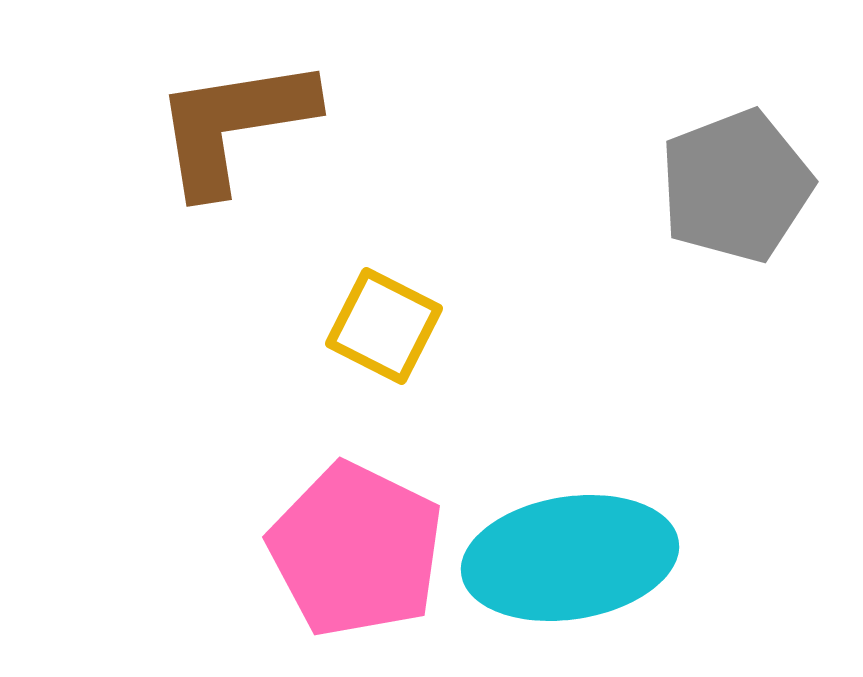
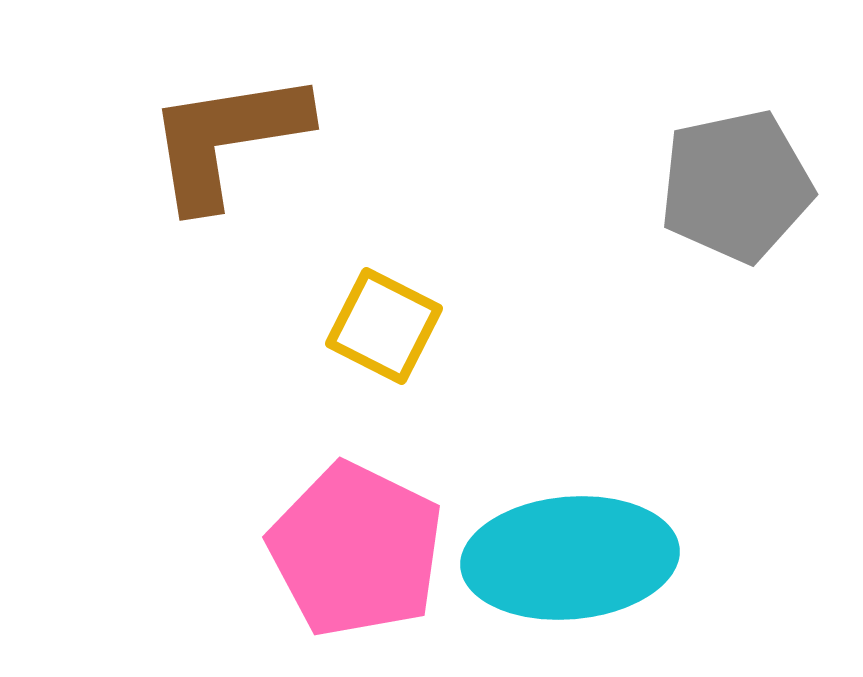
brown L-shape: moved 7 px left, 14 px down
gray pentagon: rotated 9 degrees clockwise
cyan ellipse: rotated 4 degrees clockwise
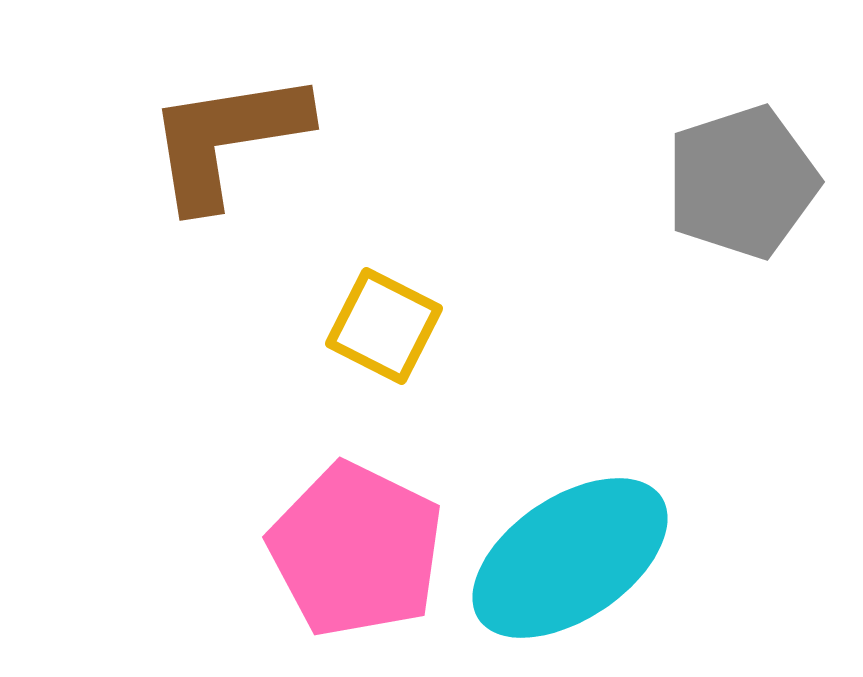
gray pentagon: moved 6 px right, 4 px up; rotated 6 degrees counterclockwise
cyan ellipse: rotated 29 degrees counterclockwise
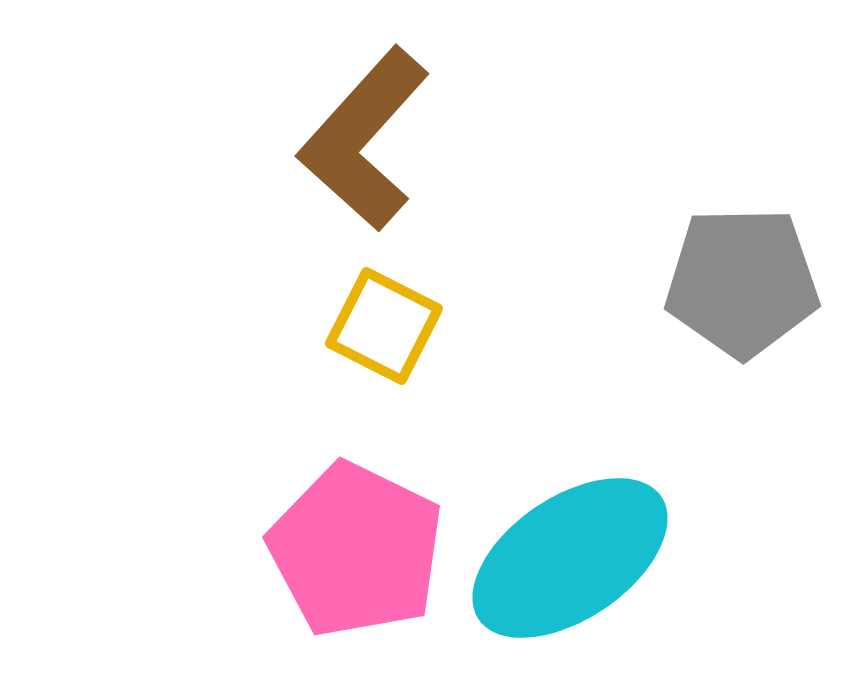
brown L-shape: moved 137 px right; rotated 39 degrees counterclockwise
gray pentagon: moved 100 px down; rotated 17 degrees clockwise
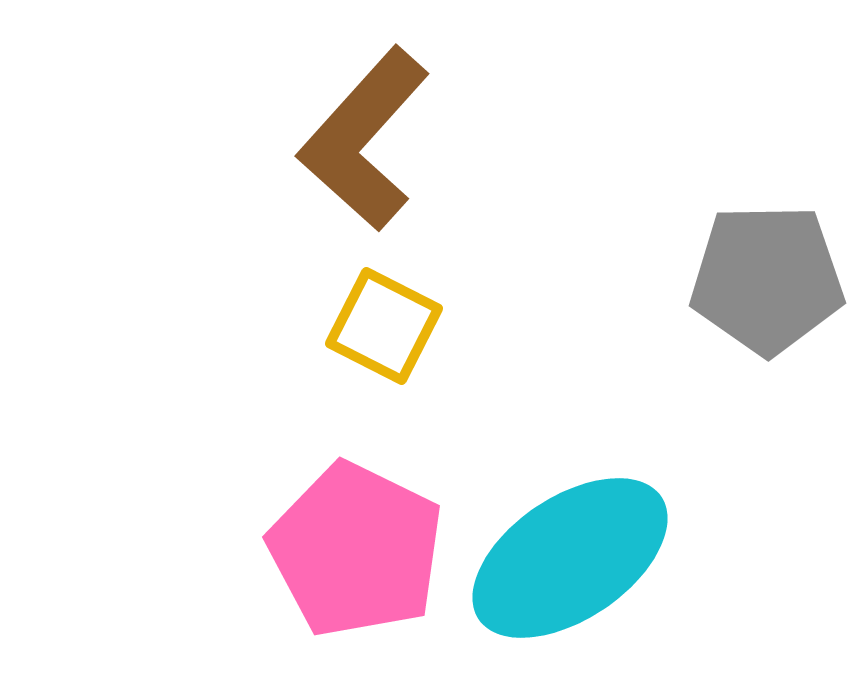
gray pentagon: moved 25 px right, 3 px up
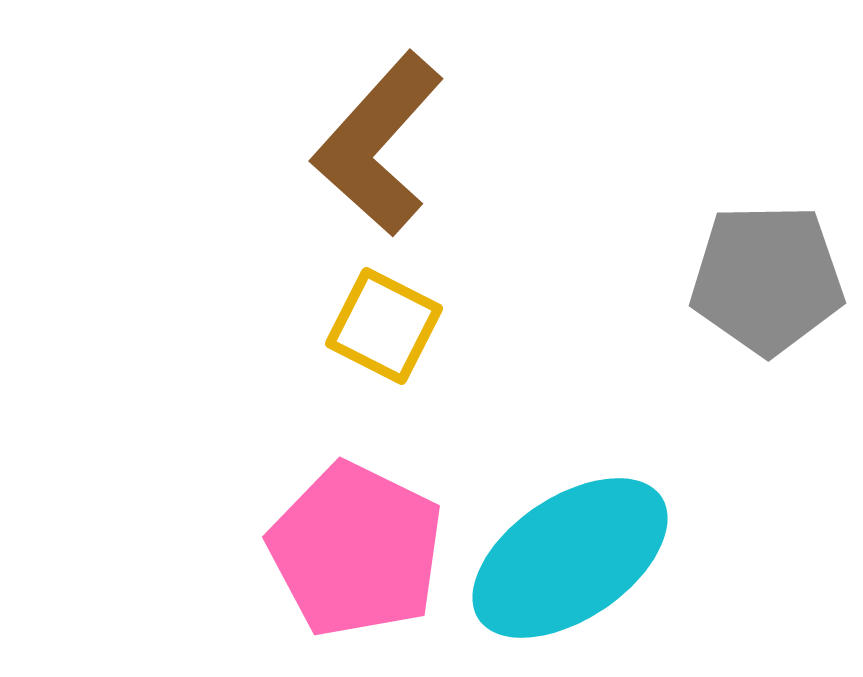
brown L-shape: moved 14 px right, 5 px down
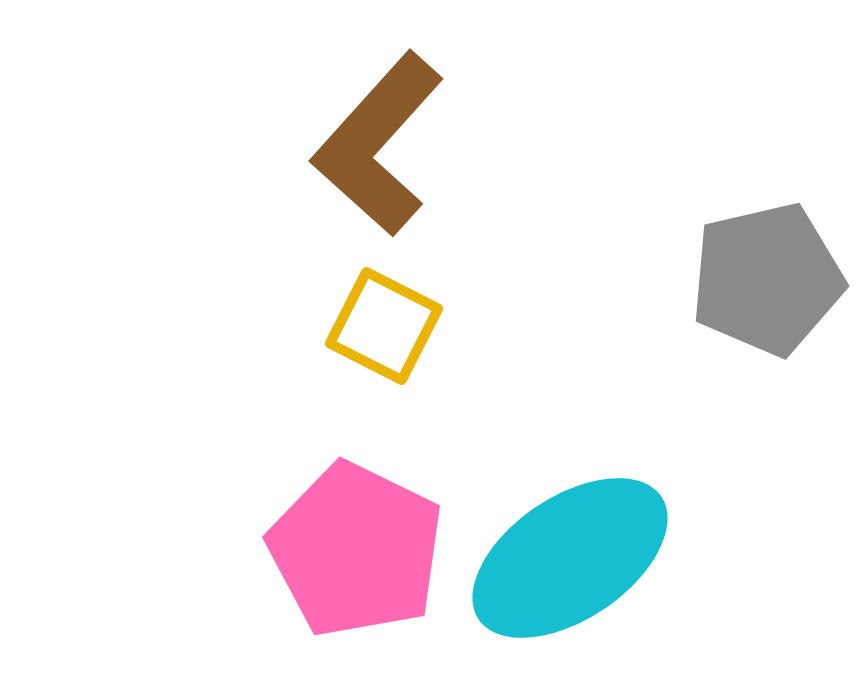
gray pentagon: rotated 12 degrees counterclockwise
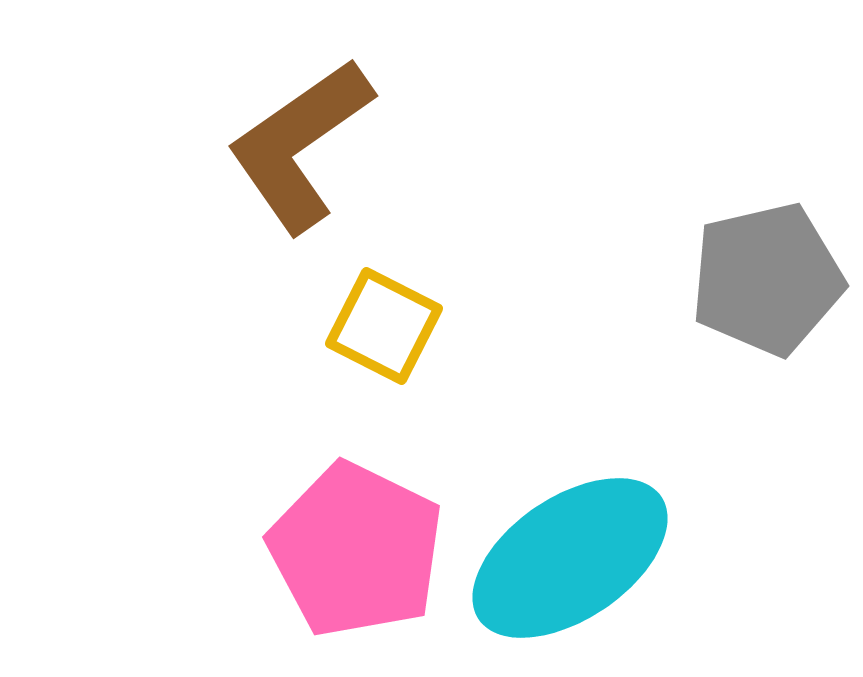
brown L-shape: moved 78 px left, 1 px down; rotated 13 degrees clockwise
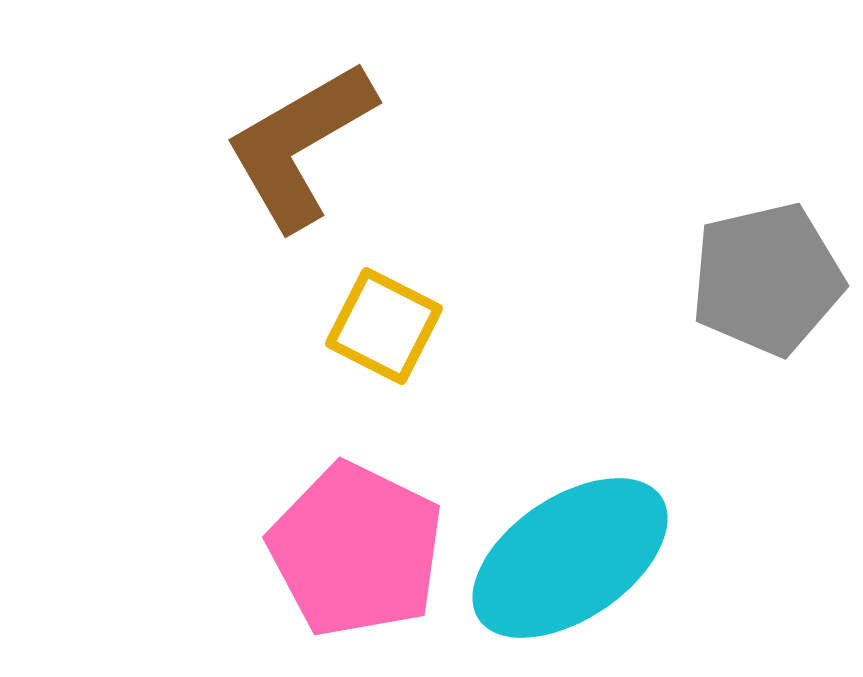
brown L-shape: rotated 5 degrees clockwise
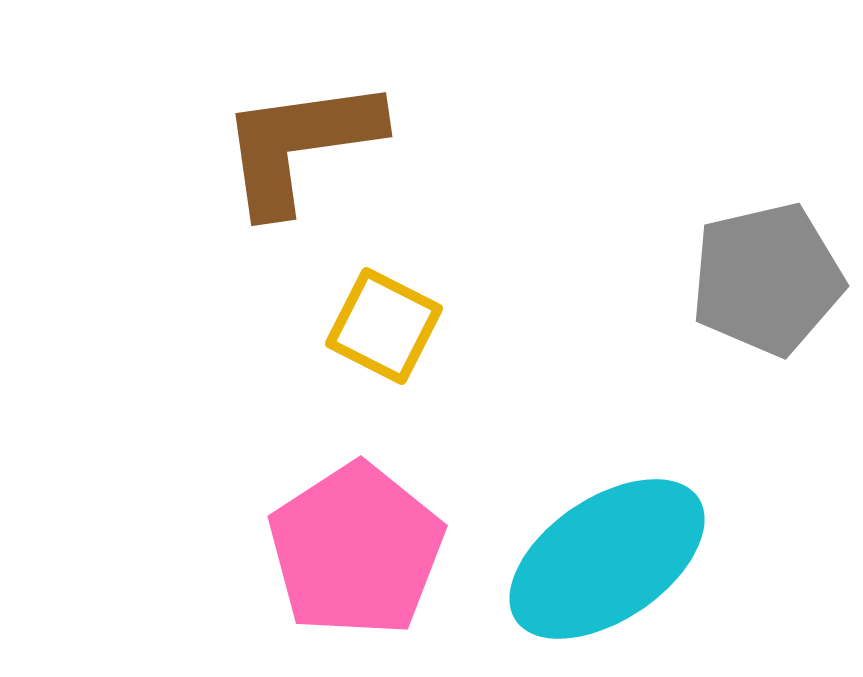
brown L-shape: rotated 22 degrees clockwise
pink pentagon: rotated 13 degrees clockwise
cyan ellipse: moved 37 px right, 1 px down
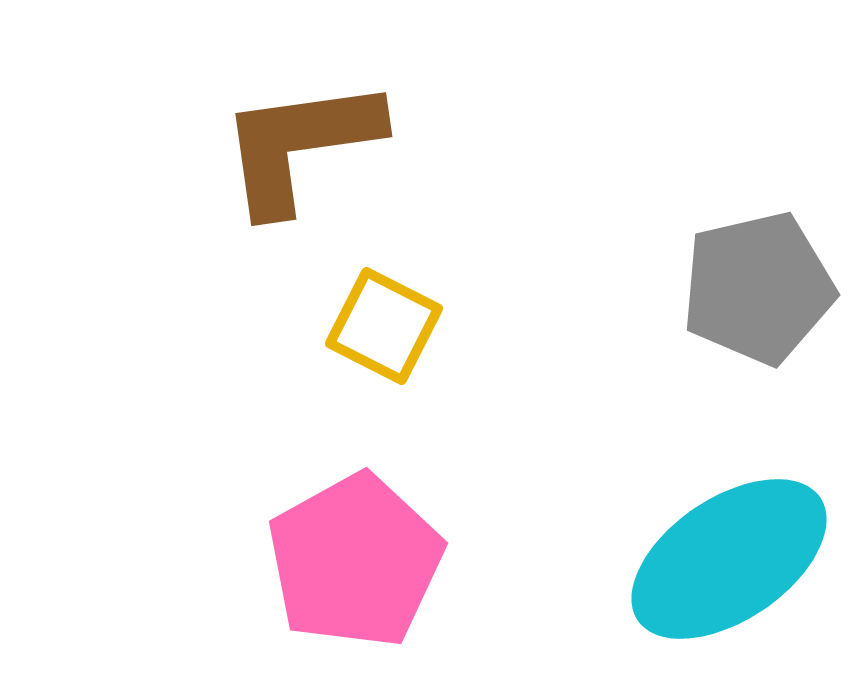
gray pentagon: moved 9 px left, 9 px down
pink pentagon: moved 1 px left, 11 px down; rotated 4 degrees clockwise
cyan ellipse: moved 122 px right
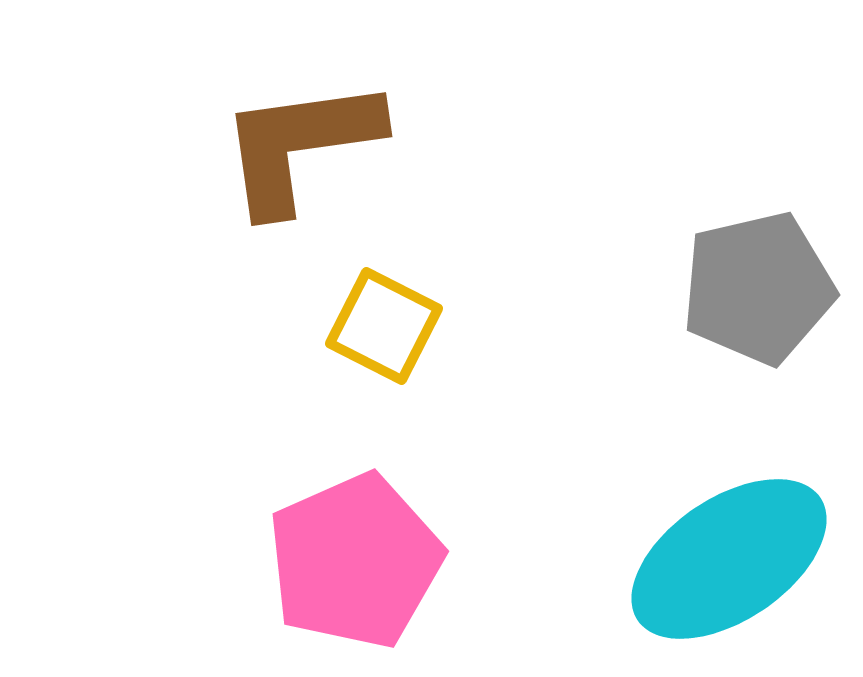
pink pentagon: rotated 5 degrees clockwise
